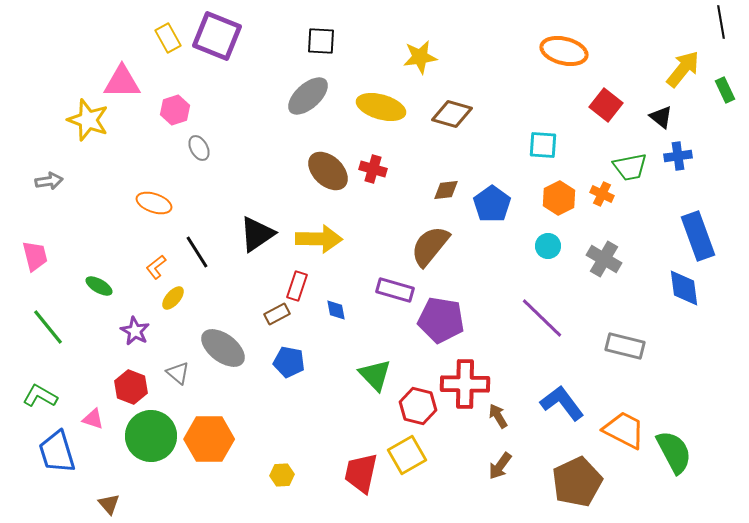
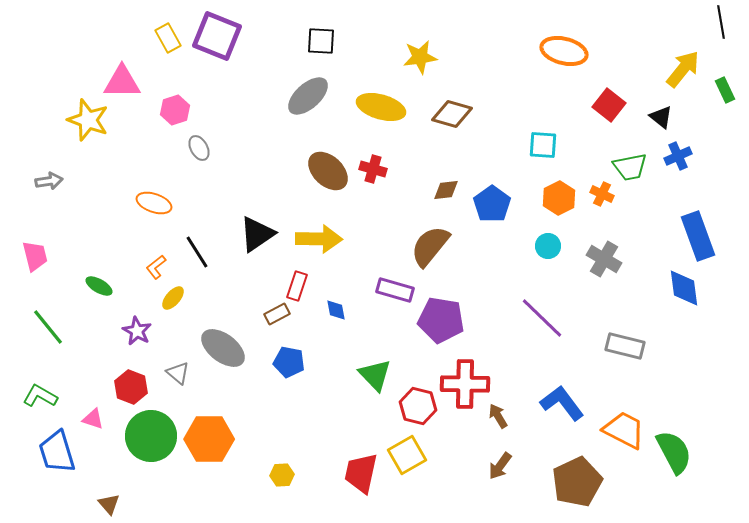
red square at (606, 105): moved 3 px right
blue cross at (678, 156): rotated 16 degrees counterclockwise
purple star at (135, 331): moved 2 px right
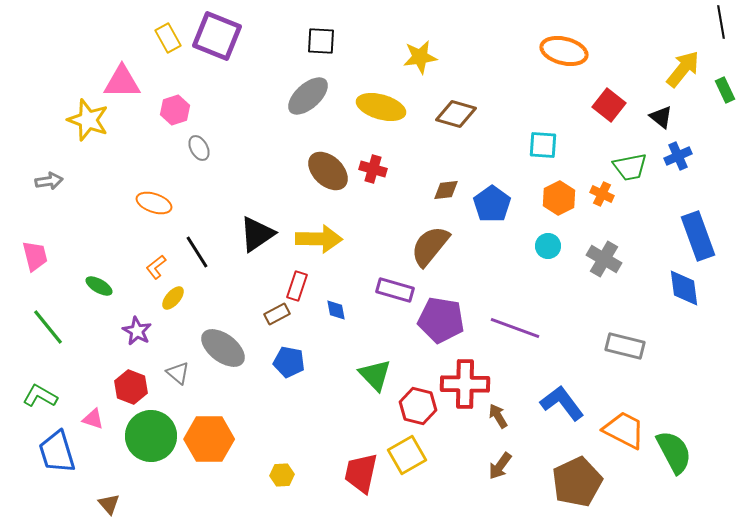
brown diamond at (452, 114): moved 4 px right
purple line at (542, 318): moved 27 px left, 10 px down; rotated 24 degrees counterclockwise
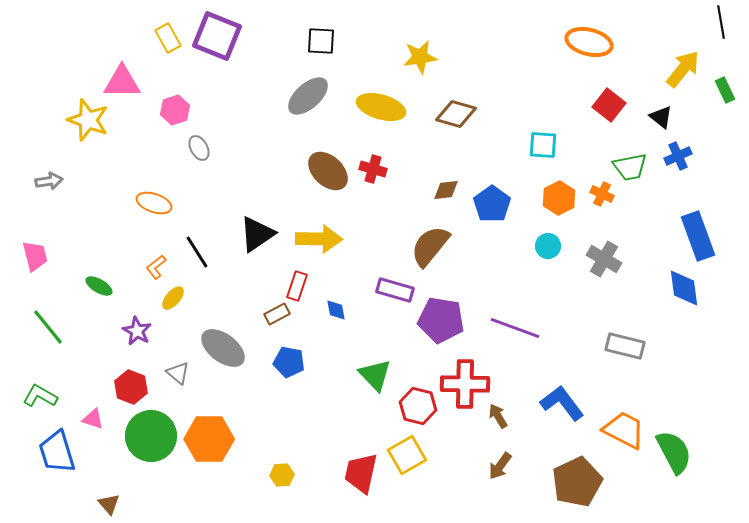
orange ellipse at (564, 51): moved 25 px right, 9 px up
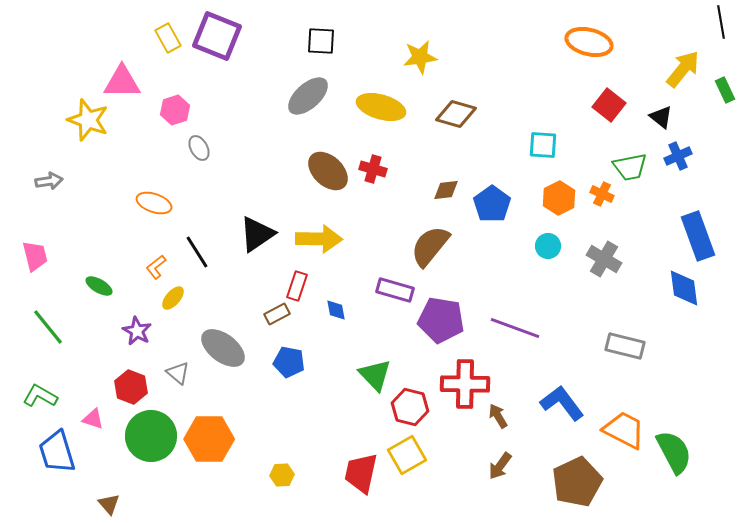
red hexagon at (418, 406): moved 8 px left, 1 px down
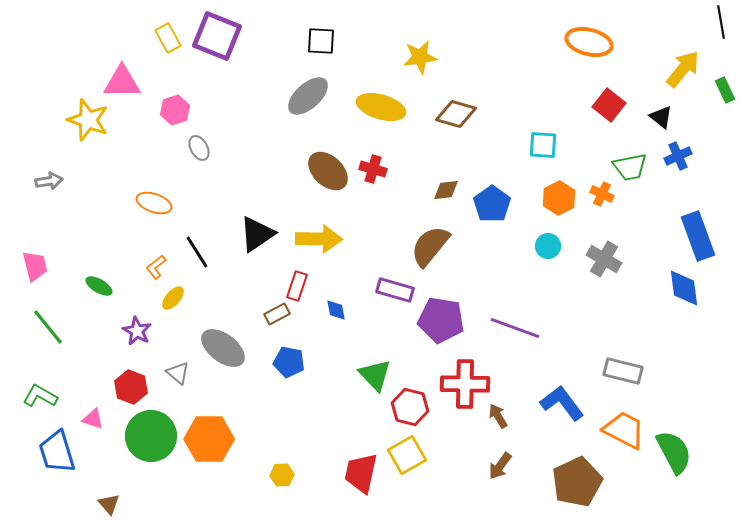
pink trapezoid at (35, 256): moved 10 px down
gray rectangle at (625, 346): moved 2 px left, 25 px down
